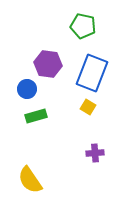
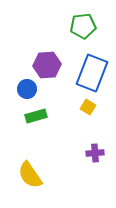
green pentagon: rotated 20 degrees counterclockwise
purple hexagon: moved 1 px left, 1 px down; rotated 12 degrees counterclockwise
yellow semicircle: moved 5 px up
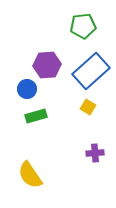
blue rectangle: moved 1 px left, 2 px up; rotated 27 degrees clockwise
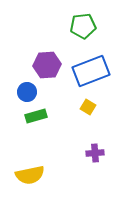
blue rectangle: rotated 21 degrees clockwise
blue circle: moved 3 px down
yellow semicircle: rotated 68 degrees counterclockwise
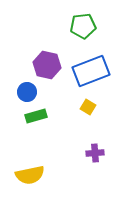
purple hexagon: rotated 16 degrees clockwise
